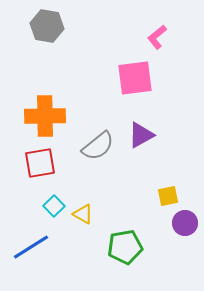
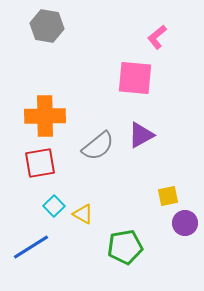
pink square: rotated 12 degrees clockwise
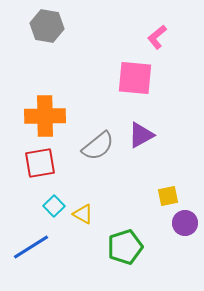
green pentagon: rotated 8 degrees counterclockwise
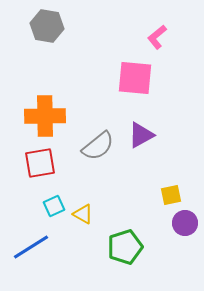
yellow square: moved 3 px right, 1 px up
cyan square: rotated 20 degrees clockwise
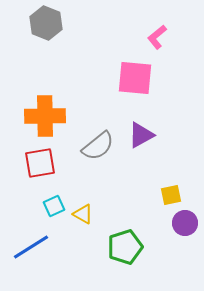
gray hexagon: moved 1 px left, 3 px up; rotated 12 degrees clockwise
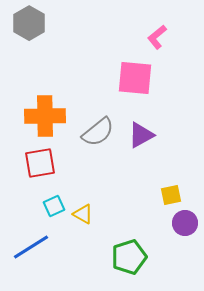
gray hexagon: moved 17 px left; rotated 8 degrees clockwise
gray semicircle: moved 14 px up
green pentagon: moved 4 px right, 10 px down
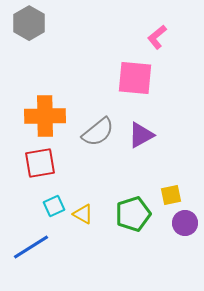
green pentagon: moved 4 px right, 43 px up
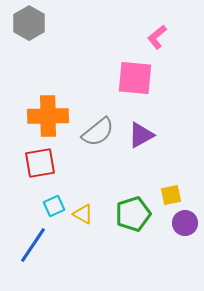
orange cross: moved 3 px right
blue line: moved 2 px right, 2 px up; rotated 24 degrees counterclockwise
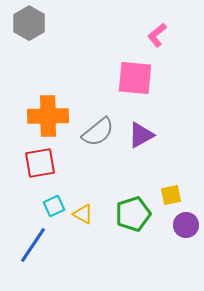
pink L-shape: moved 2 px up
purple circle: moved 1 px right, 2 px down
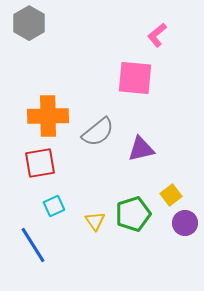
purple triangle: moved 14 px down; rotated 16 degrees clockwise
yellow square: rotated 25 degrees counterclockwise
yellow triangle: moved 12 px right, 7 px down; rotated 25 degrees clockwise
purple circle: moved 1 px left, 2 px up
blue line: rotated 66 degrees counterclockwise
